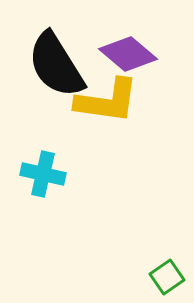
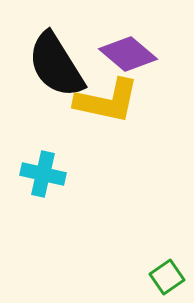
yellow L-shape: rotated 4 degrees clockwise
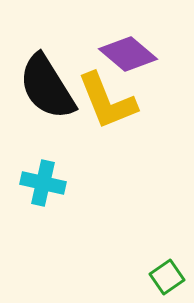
black semicircle: moved 9 px left, 22 px down
yellow L-shape: rotated 56 degrees clockwise
cyan cross: moved 9 px down
